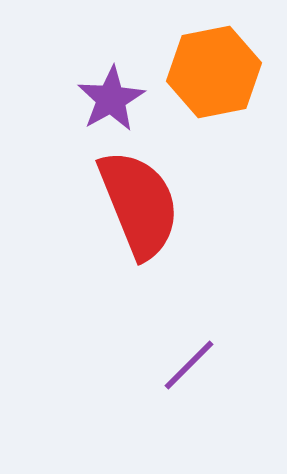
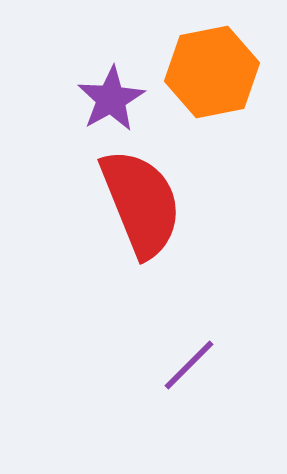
orange hexagon: moved 2 px left
red semicircle: moved 2 px right, 1 px up
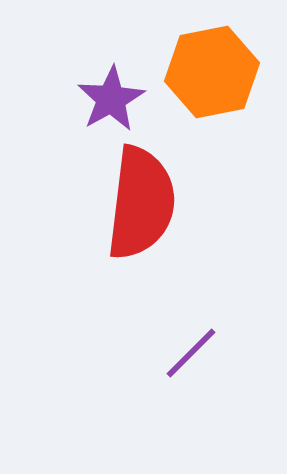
red semicircle: rotated 29 degrees clockwise
purple line: moved 2 px right, 12 px up
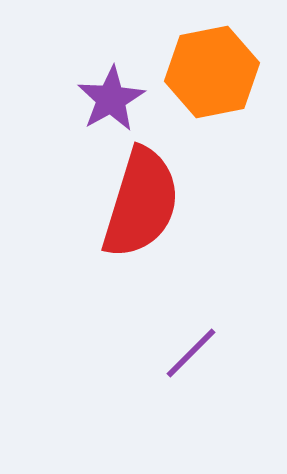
red semicircle: rotated 10 degrees clockwise
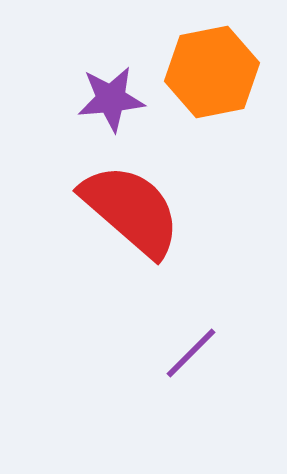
purple star: rotated 24 degrees clockwise
red semicircle: moved 10 px left, 7 px down; rotated 66 degrees counterclockwise
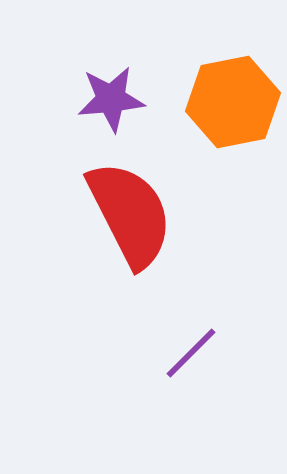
orange hexagon: moved 21 px right, 30 px down
red semicircle: moved 1 px left, 4 px down; rotated 22 degrees clockwise
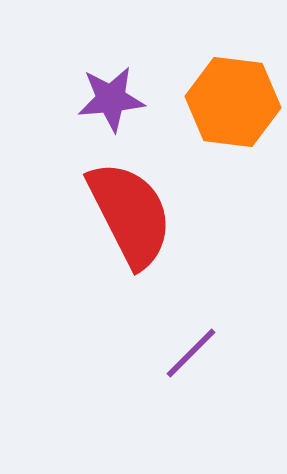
orange hexagon: rotated 18 degrees clockwise
